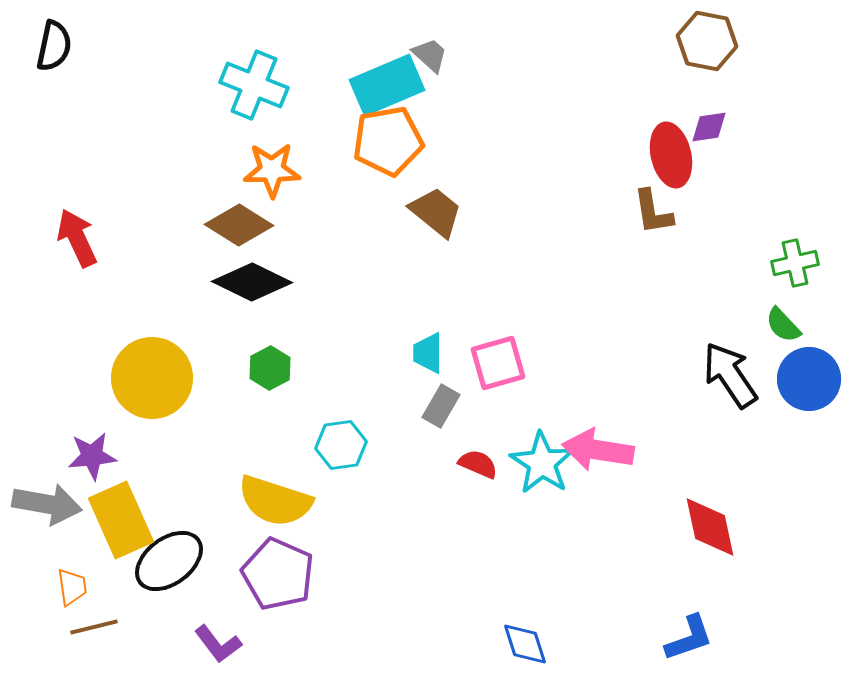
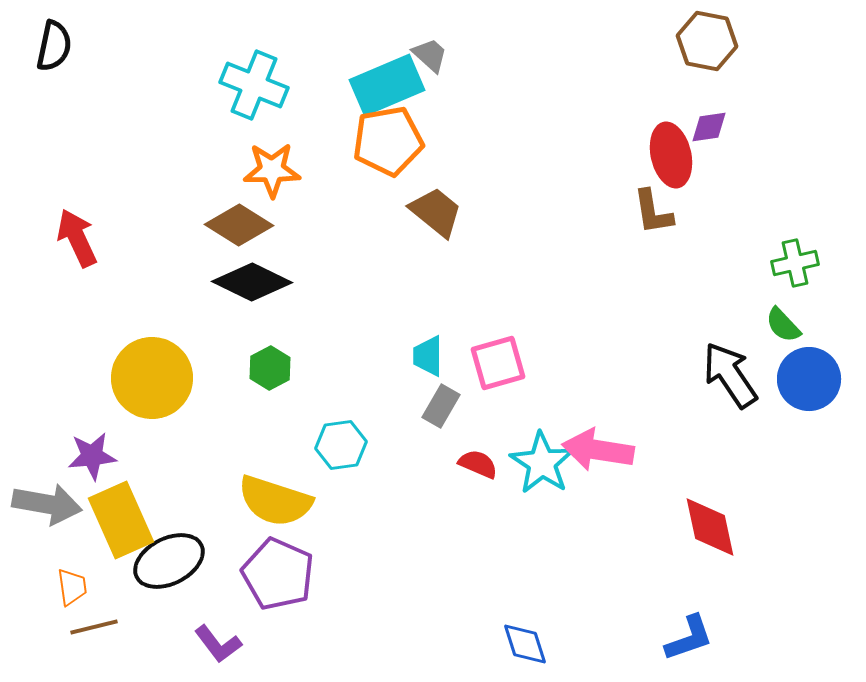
cyan trapezoid: moved 3 px down
black ellipse: rotated 10 degrees clockwise
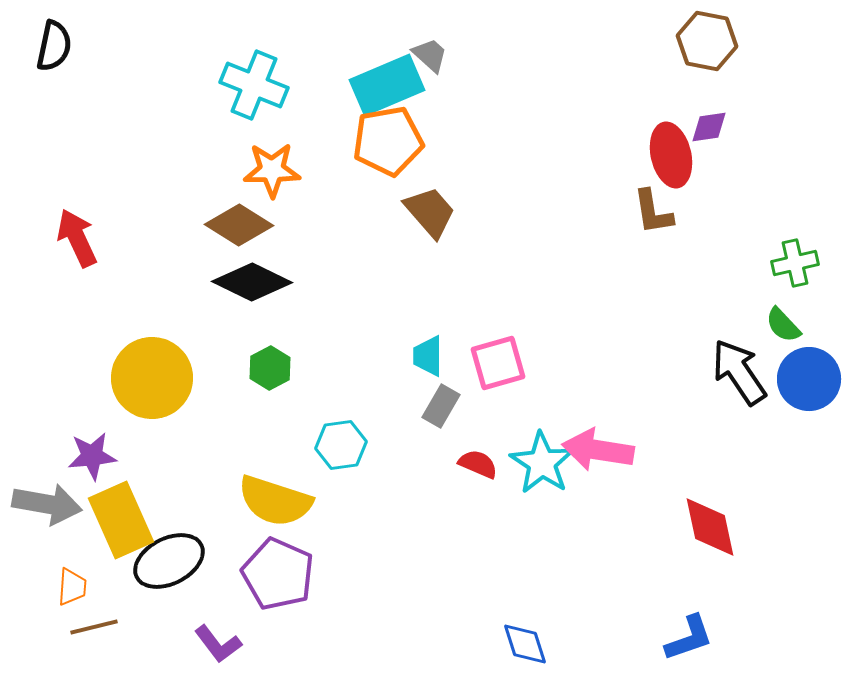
brown trapezoid: moved 6 px left; rotated 10 degrees clockwise
black arrow: moved 9 px right, 3 px up
orange trapezoid: rotated 12 degrees clockwise
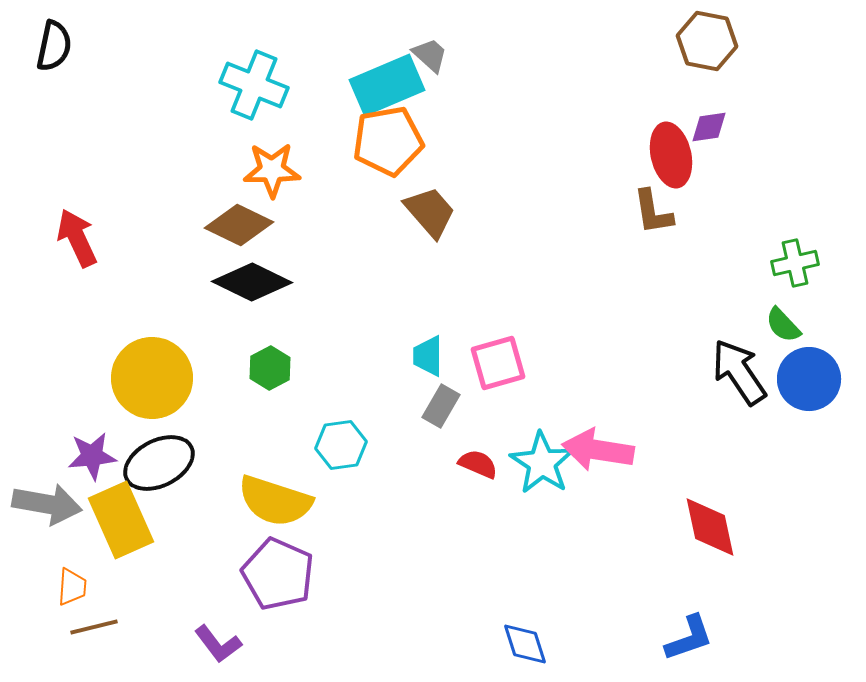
brown diamond: rotated 6 degrees counterclockwise
black ellipse: moved 10 px left, 98 px up
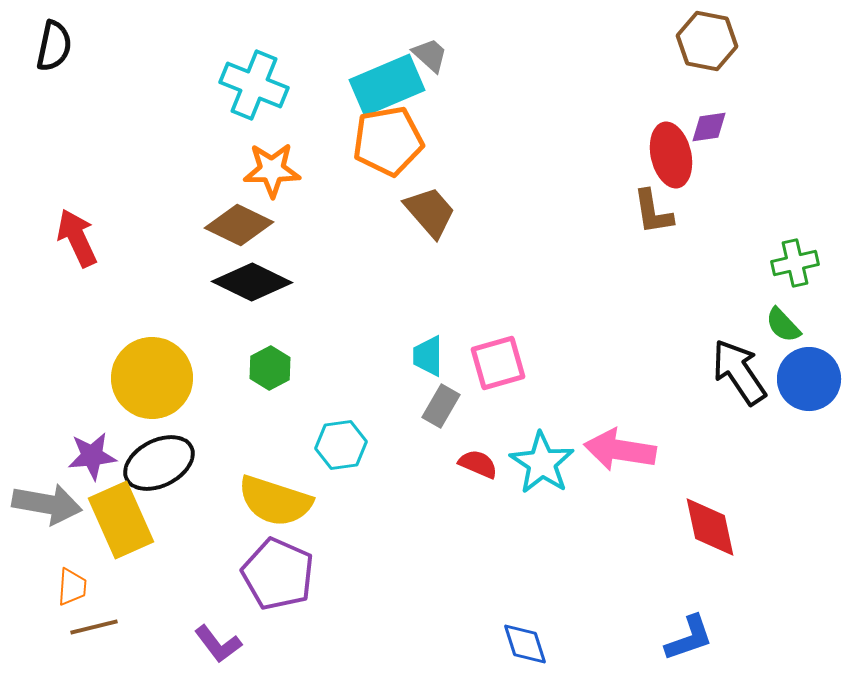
pink arrow: moved 22 px right
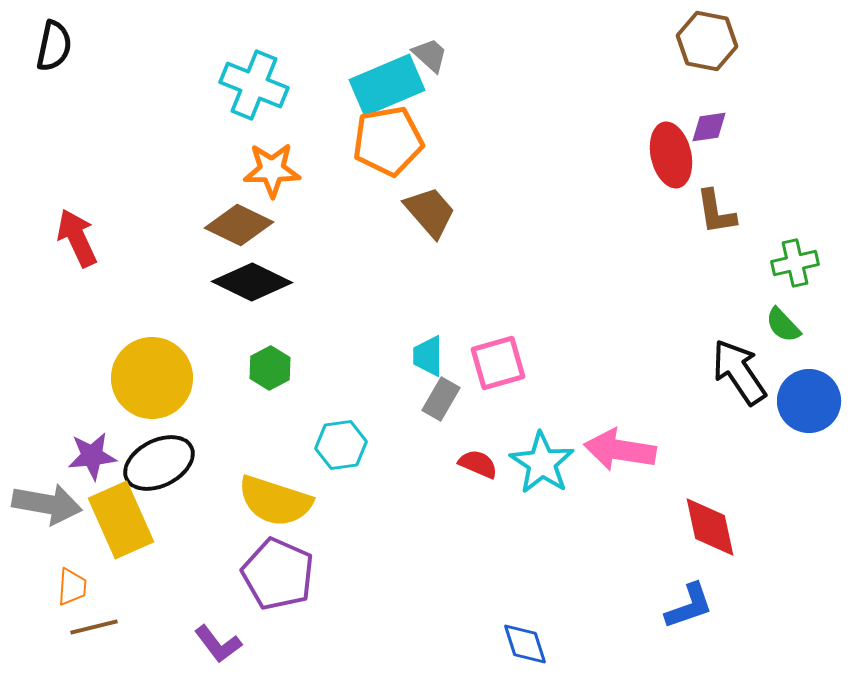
brown L-shape: moved 63 px right
blue circle: moved 22 px down
gray rectangle: moved 7 px up
blue L-shape: moved 32 px up
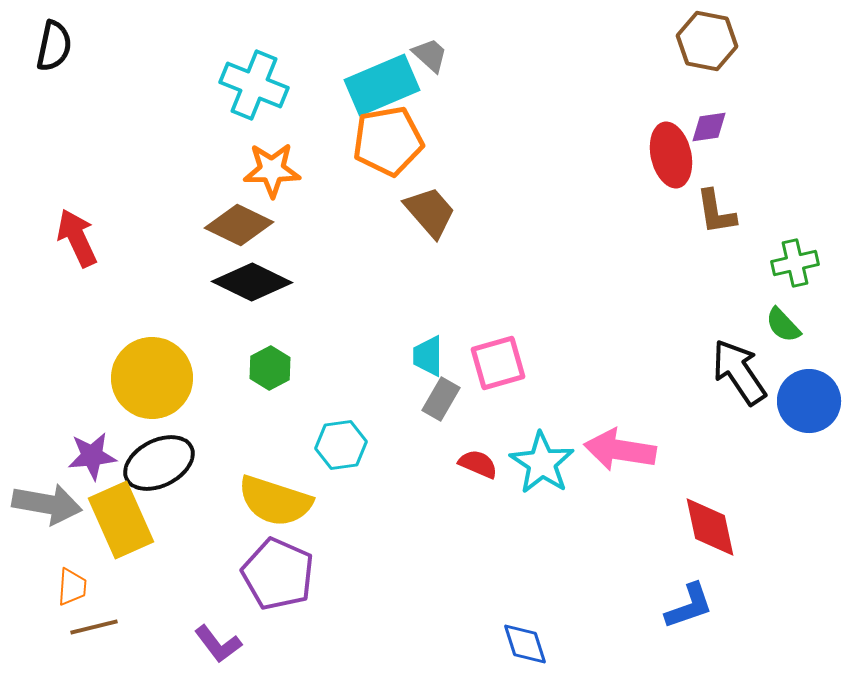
cyan rectangle: moved 5 px left
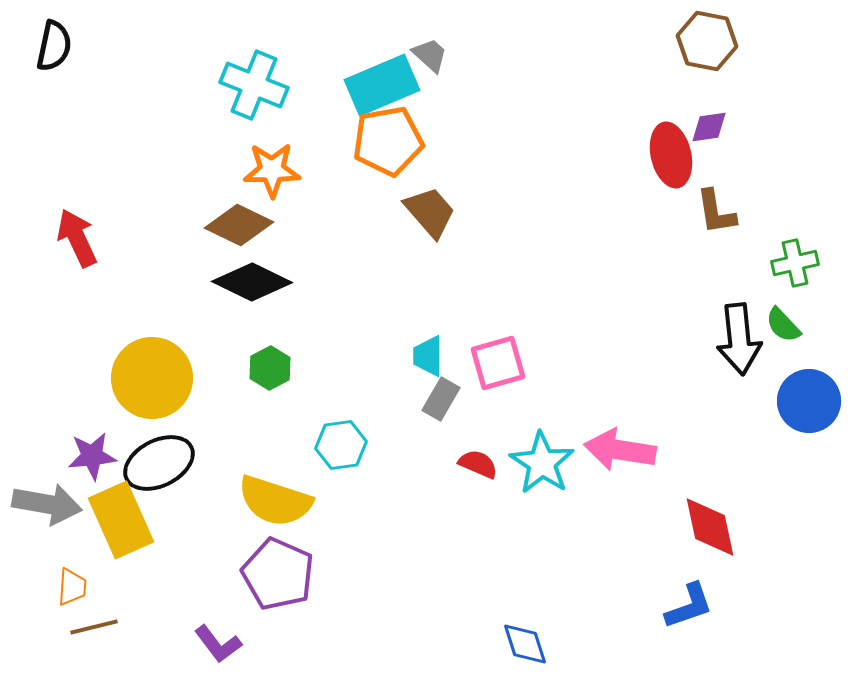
black arrow: moved 33 px up; rotated 152 degrees counterclockwise
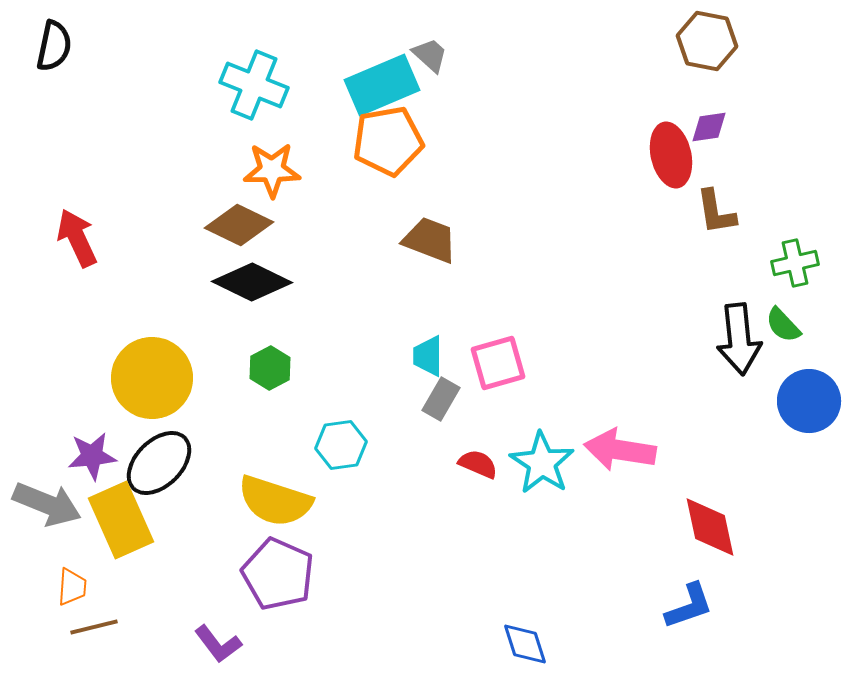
brown trapezoid: moved 28 px down; rotated 28 degrees counterclockwise
black ellipse: rotated 18 degrees counterclockwise
gray arrow: rotated 12 degrees clockwise
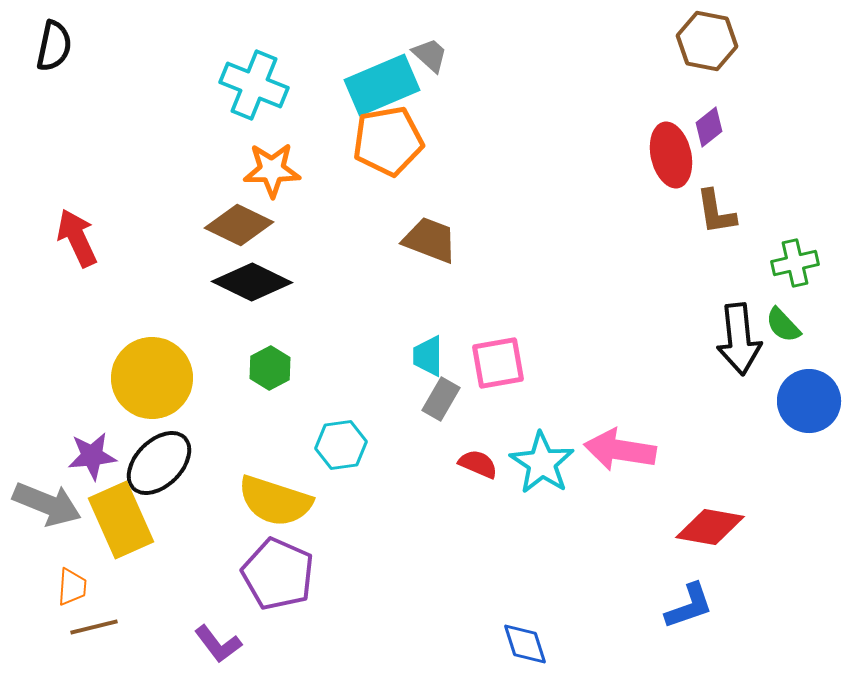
purple diamond: rotated 30 degrees counterclockwise
pink square: rotated 6 degrees clockwise
red diamond: rotated 68 degrees counterclockwise
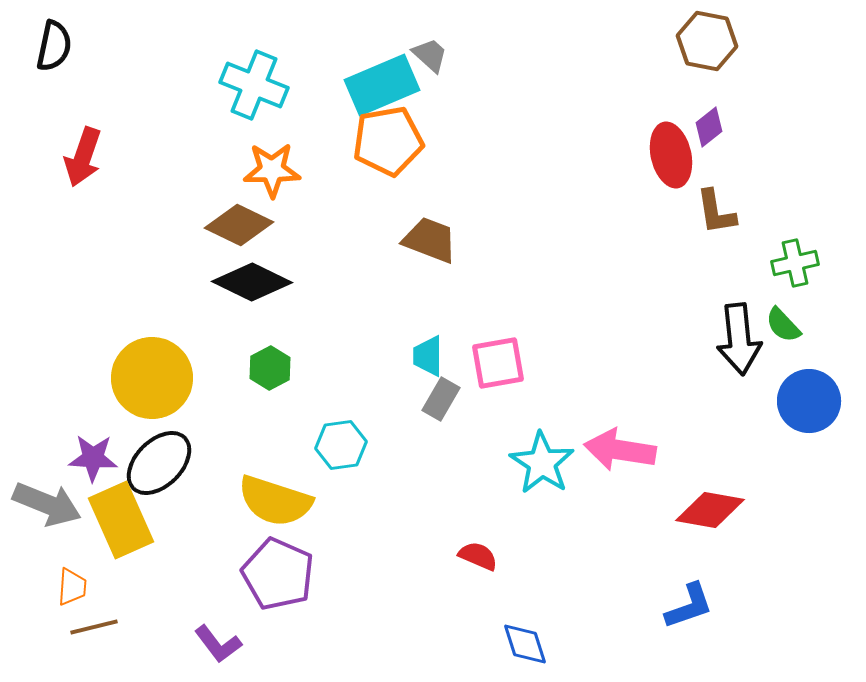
red arrow: moved 6 px right, 81 px up; rotated 136 degrees counterclockwise
purple star: moved 1 px right, 2 px down; rotated 9 degrees clockwise
red semicircle: moved 92 px down
red diamond: moved 17 px up
